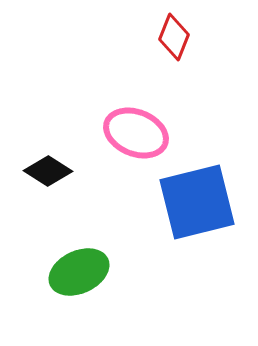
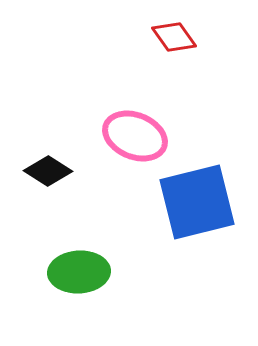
red diamond: rotated 57 degrees counterclockwise
pink ellipse: moved 1 px left, 3 px down
green ellipse: rotated 22 degrees clockwise
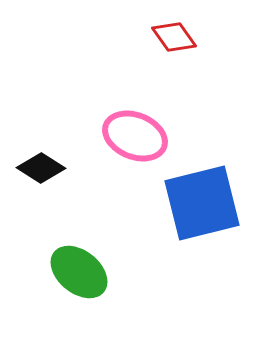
black diamond: moved 7 px left, 3 px up
blue square: moved 5 px right, 1 px down
green ellipse: rotated 42 degrees clockwise
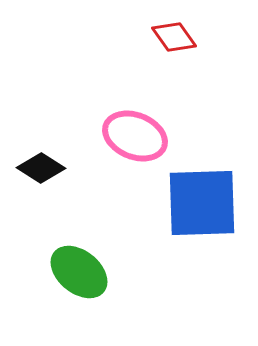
blue square: rotated 12 degrees clockwise
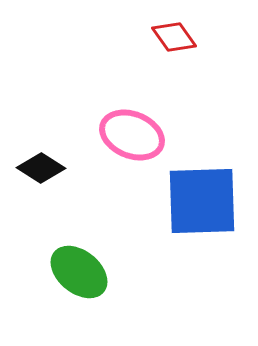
pink ellipse: moved 3 px left, 1 px up
blue square: moved 2 px up
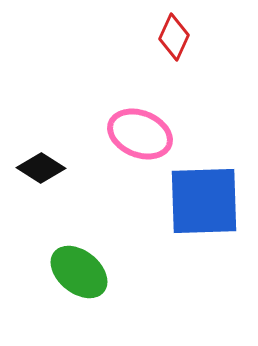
red diamond: rotated 60 degrees clockwise
pink ellipse: moved 8 px right, 1 px up
blue square: moved 2 px right
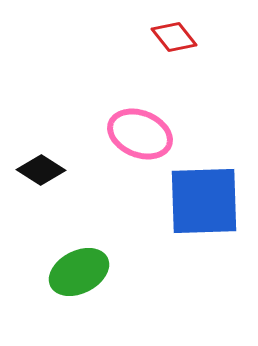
red diamond: rotated 63 degrees counterclockwise
black diamond: moved 2 px down
green ellipse: rotated 66 degrees counterclockwise
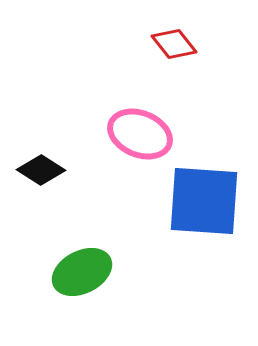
red diamond: moved 7 px down
blue square: rotated 6 degrees clockwise
green ellipse: moved 3 px right
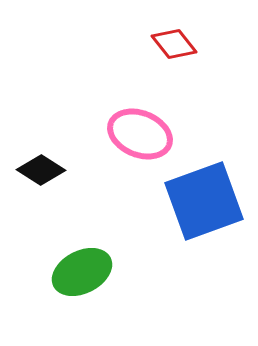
blue square: rotated 24 degrees counterclockwise
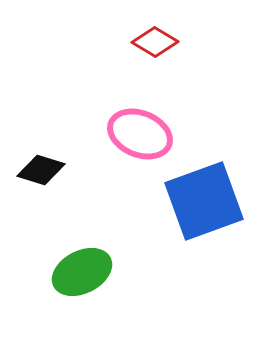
red diamond: moved 19 px left, 2 px up; rotated 21 degrees counterclockwise
black diamond: rotated 15 degrees counterclockwise
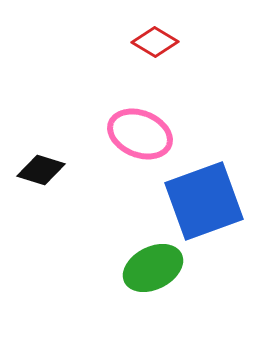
green ellipse: moved 71 px right, 4 px up
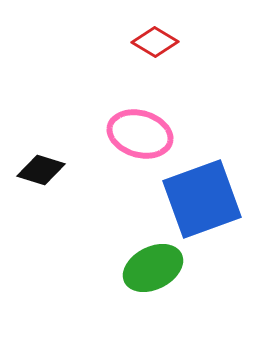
pink ellipse: rotated 6 degrees counterclockwise
blue square: moved 2 px left, 2 px up
